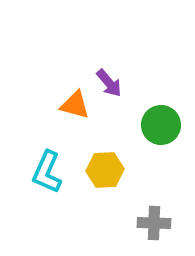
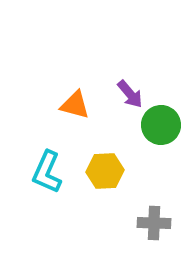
purple arrow: moved 21 px right, 11 px down
yellow hexagon: moved 1 px down
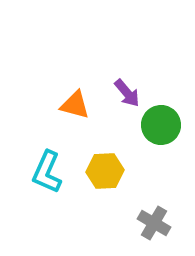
purple arrow: moved 3 px left, 1 px up
gray cross: rotated 28 degrees clockwise
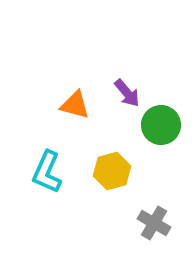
yellow hexagon: moved 7 px right; rotated 12 degrees counterclockwise
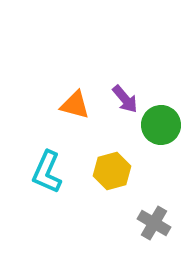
purple arrow: moved 2 px left, 6 px down
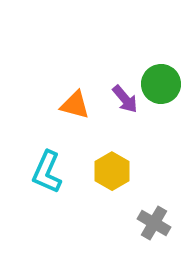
green circle: moved 41 px up
yellow hexagon: rotated 15 degrees counterclockwise
